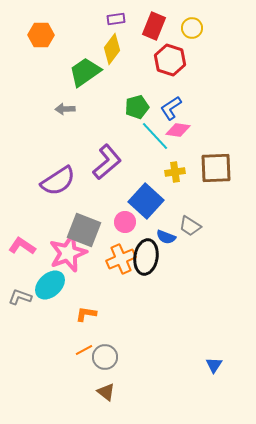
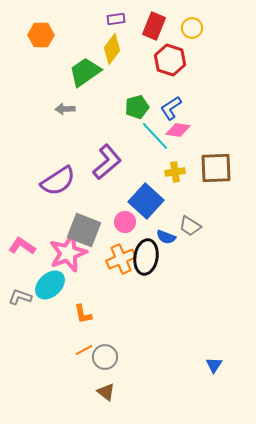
orange L-shape: moved 3 px left; rotated 110 degrees counterclockwise
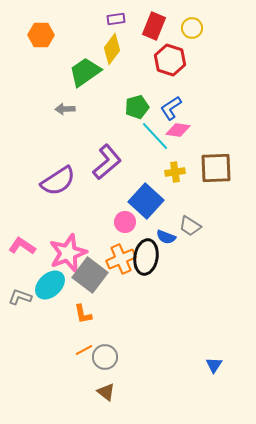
gray square: moved 6 px right, 45 px down; rotated 16 degrees clockwise
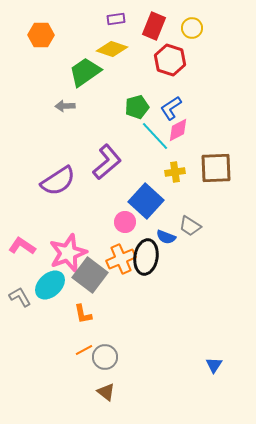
yellow diamond: rotated 72 degrees clockwise
gray arrow: moved 3 px up
pink diamond: rotated 35 degrees counterclockwise
gray L-shape: rotated 40 degrees clockwise
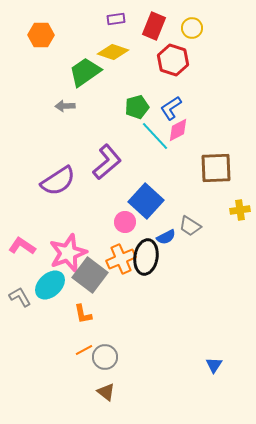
yellow diamond: moved 1 px right, 3 px down
red hexagon: moved 3 px right
yellow cross: moved 65 px right, 38 px down
blue semicircle: rotated 48 degrees counterclockwise
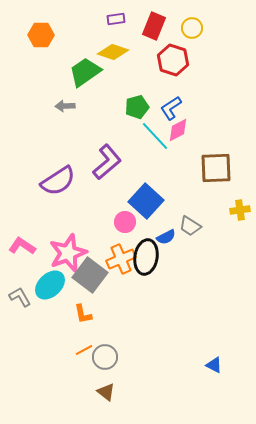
blue triangle: rotated 36 degrees counterclockwise
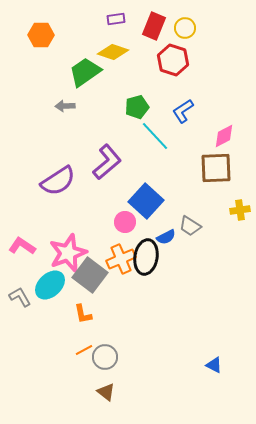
yellow circle: moved 7 px left
blue L-shape: moved 12 px right, 3 px down
pink diamond: moved 46 px right, 6 px down
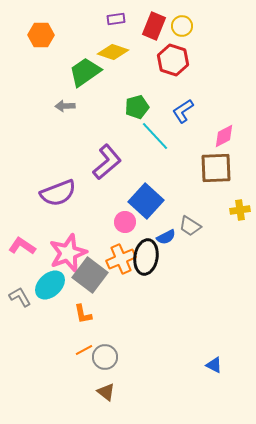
yellow circle: moved 3 px left, 2 px up
purple semicircle: moved 12 px down; rotated 12 degrees clockwise
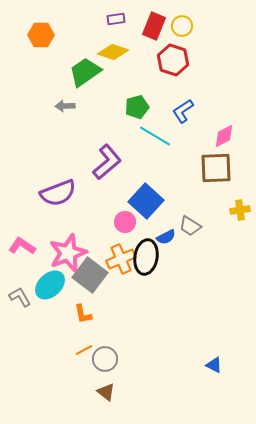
cyan line: rotated 16 degrees counterclockwise
gray circle: moved 2 px down
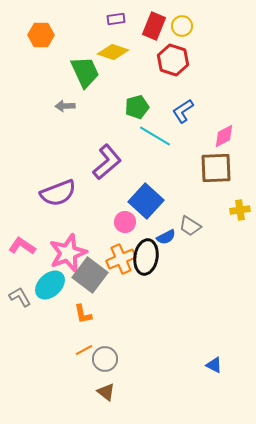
green trapezoid: rotated 100 degrees clockwise
